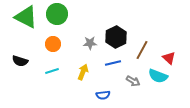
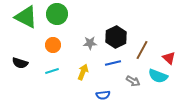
orange circle: moved 1 px down
black semicircle: moved 2 px down
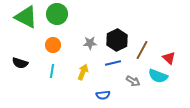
black hexagon: moved 1 px right, 3 px down
cyan line: rotated 64 degrees counterclockwise
